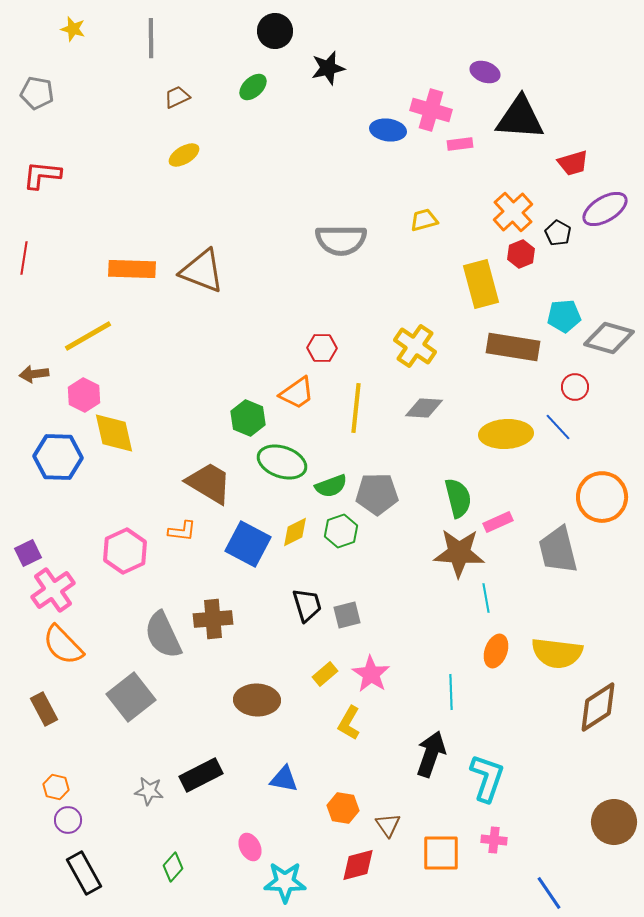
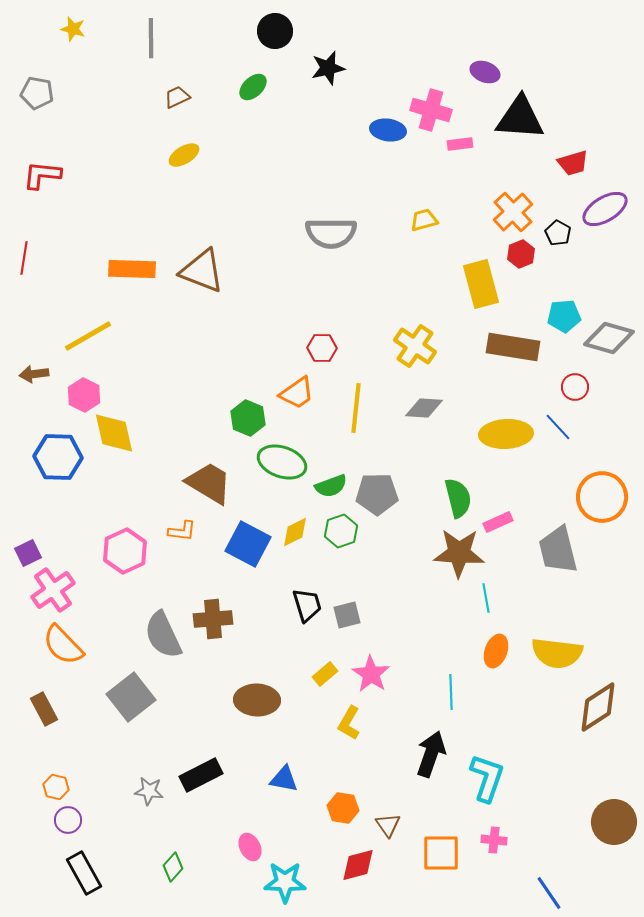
gray semicircle at (341, 240): moved 10 px left, 7 px up
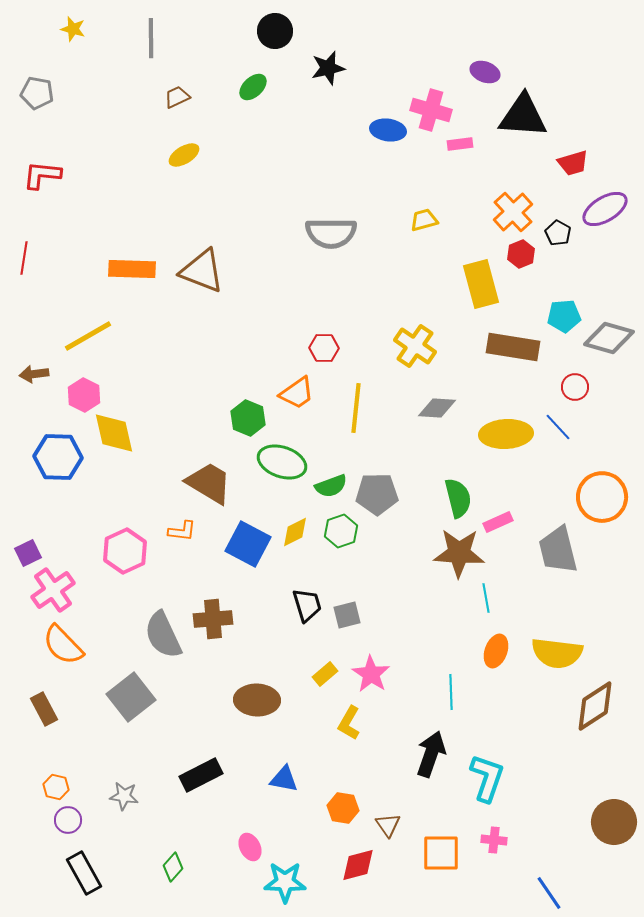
black triangle at (520, 118): moved 3 px right, 2 px up
red hexagon at (322, 348): moved 2 px right
gray diamond at (424, 408): moved 13 px right
brown diamond at (598, 707): moved 3 px left, 1 px up
gray star at (149, 791): moved 25 px left, 5 px down
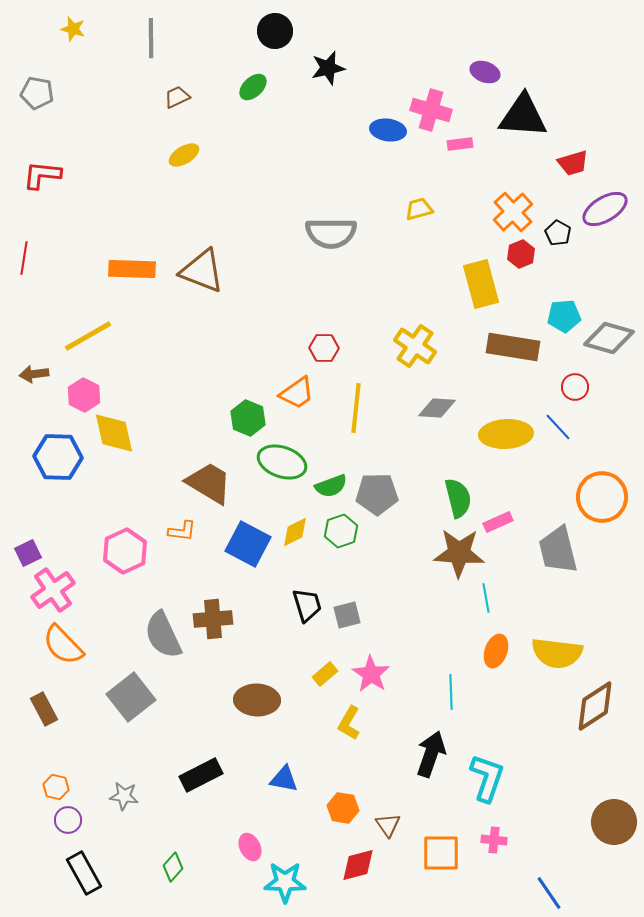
yellow trapezoid at (424, 220): moved 5 px left, 11 px up
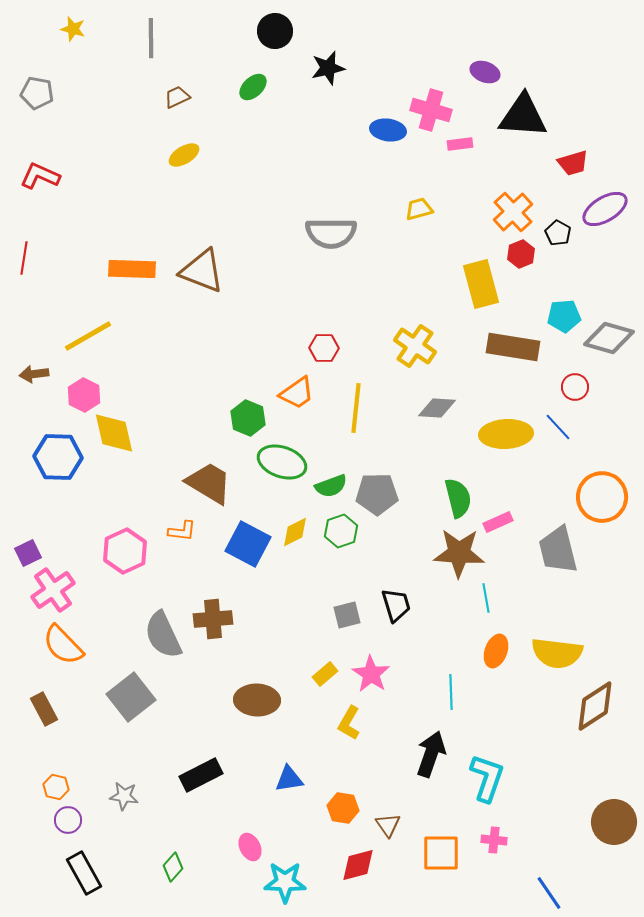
red L-shape at (42, 175): moved 2 px left, 1 px down; rotated 18 degrees clockwise
black trapezoid at (307, 605): moved 89 px right
blue triangle at (284, 779): moved 5 px right; rotated 20 degrees counterclockwise
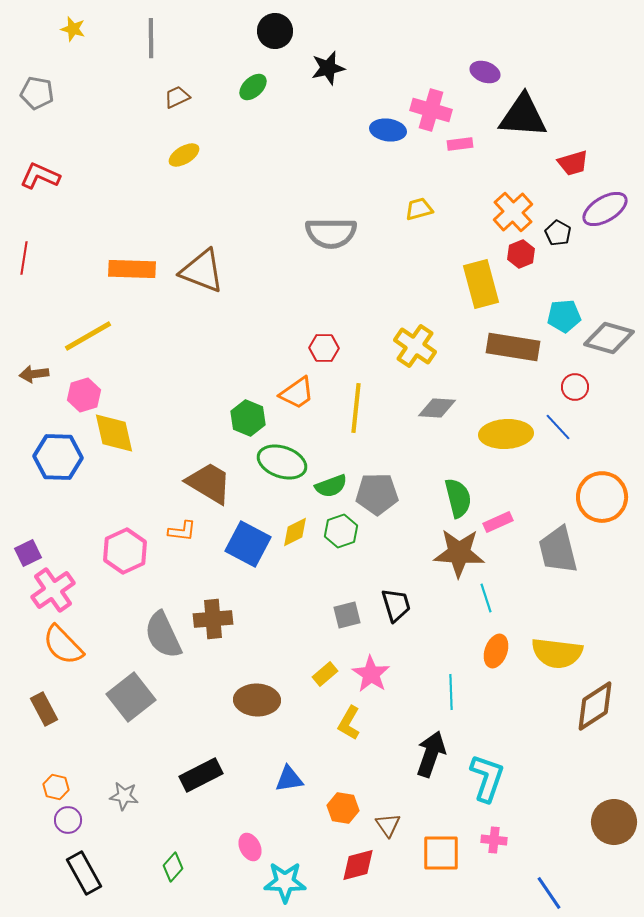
pink hexagon at (84, 395): rotated 16 degrees clockwise
cyan line at (486, 598): rotated 8 degrees counterclockwise
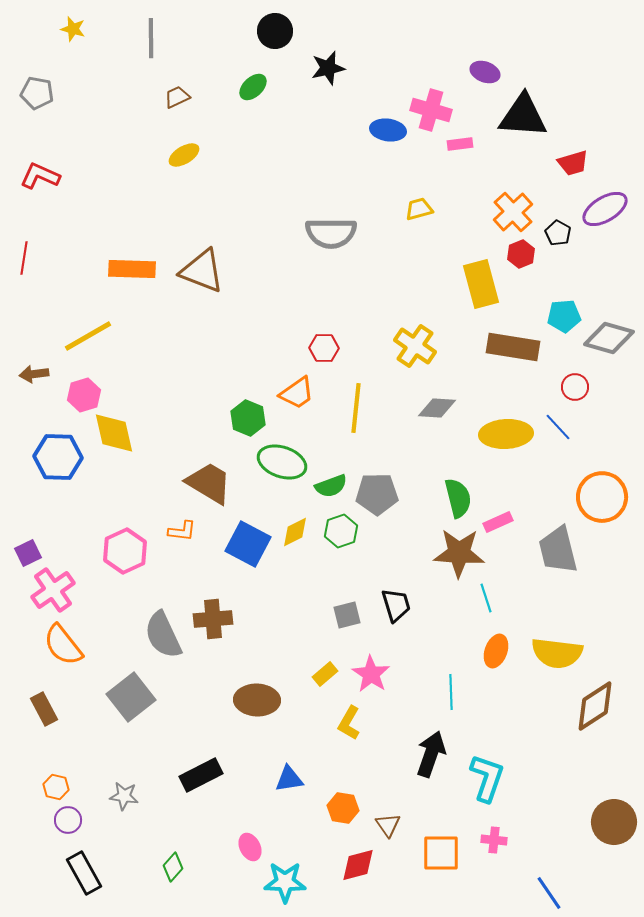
orange semicircle at (63, 645): rotated 6 degrees clockwise
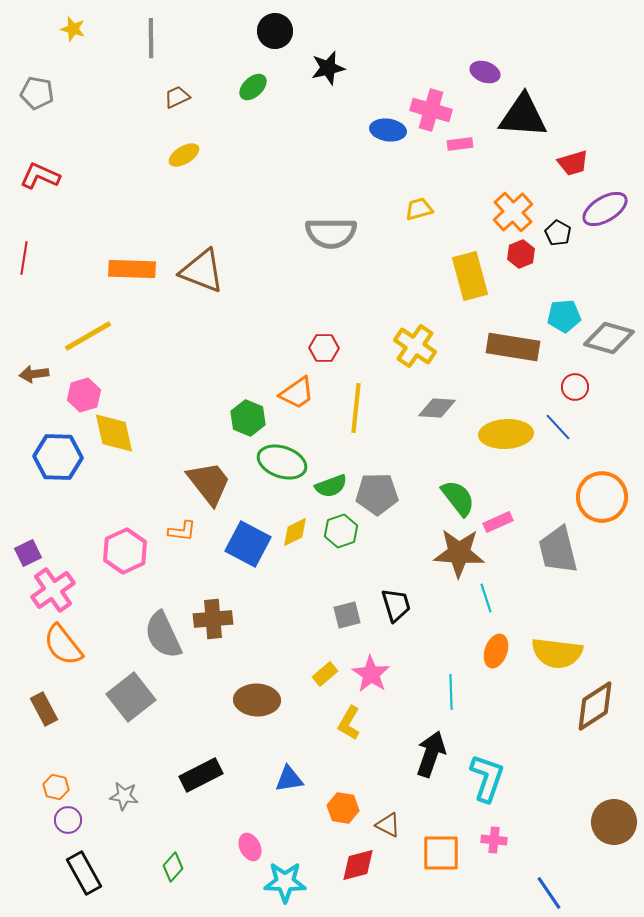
yellow rectangle at (481, 284): moved 11 px left, 8 px up
brown trapezoid at (209, 483): rotated 21 degrees clockwise
green semicircle at (458, 498): rotated 24 degrees counterclockwise
brown triangle at (388, 825): rotated 28 degrees counterclockwise
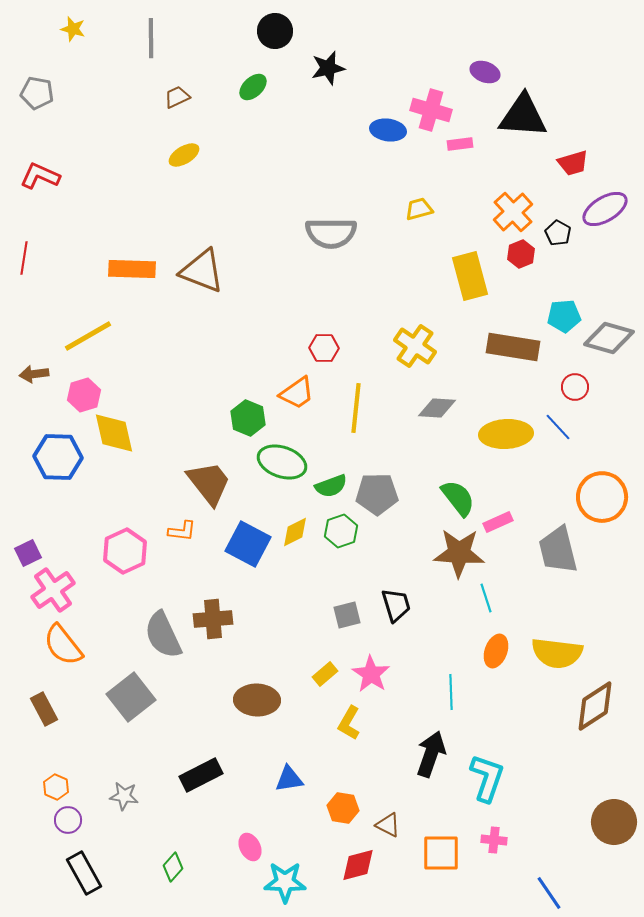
orange hexagon at (56, 787): rotated 10 degrees clockwise
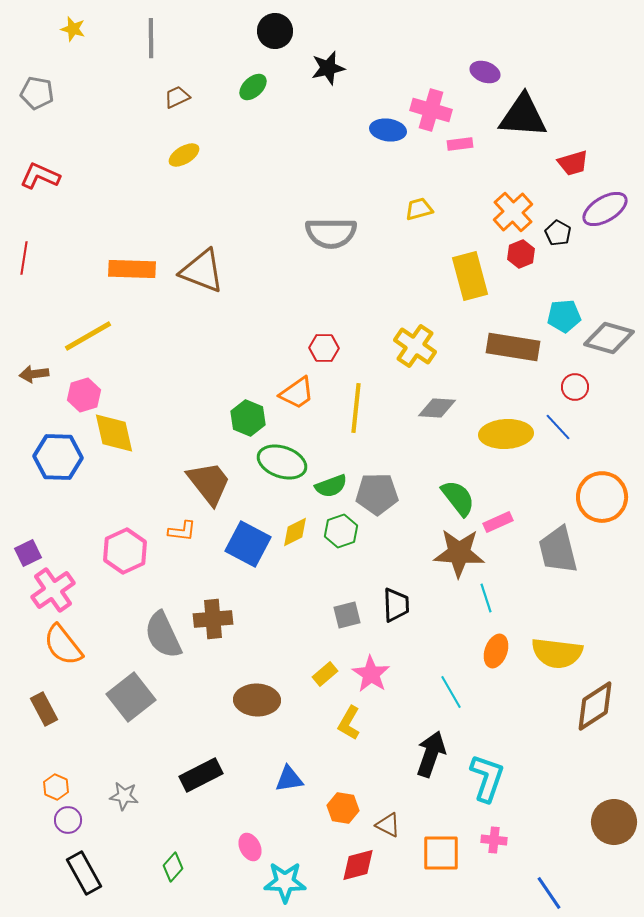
black trapezoid at (396, 605): rotated 15 degrees clockwise
cyan line at (451, 692): rotated 28 degrees counterclockwise
